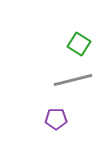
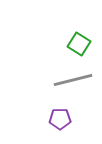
purple pentagon: moved 4 px right
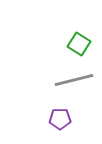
gray line: moved 1 px right
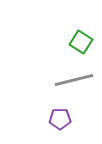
green square: moved 2 px right, 2 px up
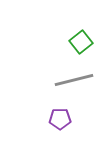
green square: rotated 20 degrees clockwise
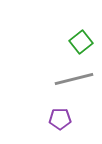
gray line: moved 1 px up
